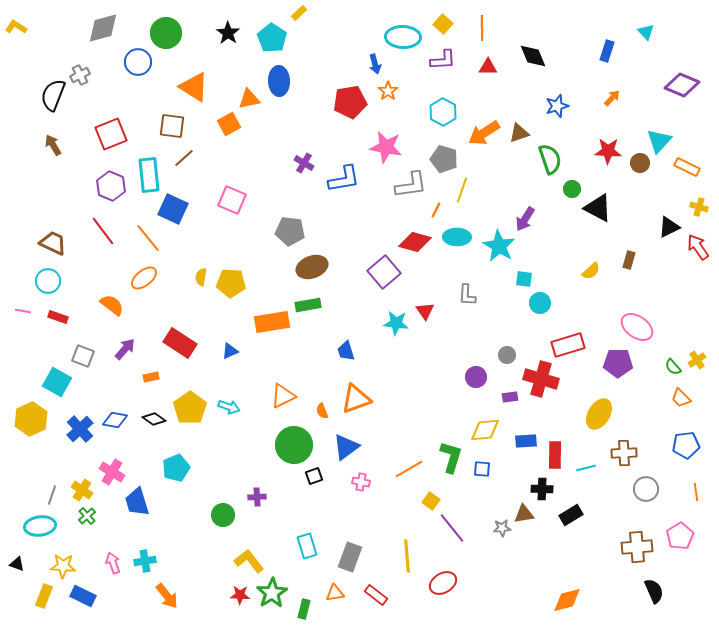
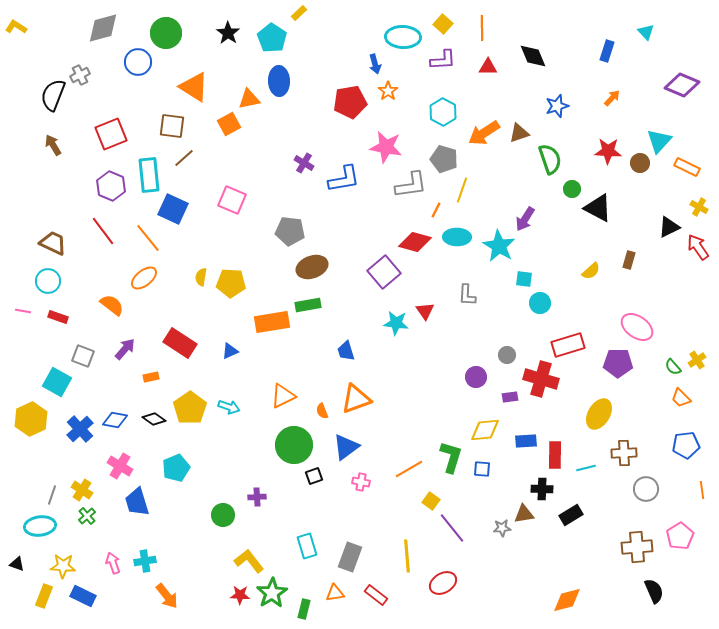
yellow cross at (699, 207): rotated 12 degrees clockwise
pink cross at (112, 472): moved 8 px right, 6 px up
orange line at (696, 492): moved 6 px right, 2 px up
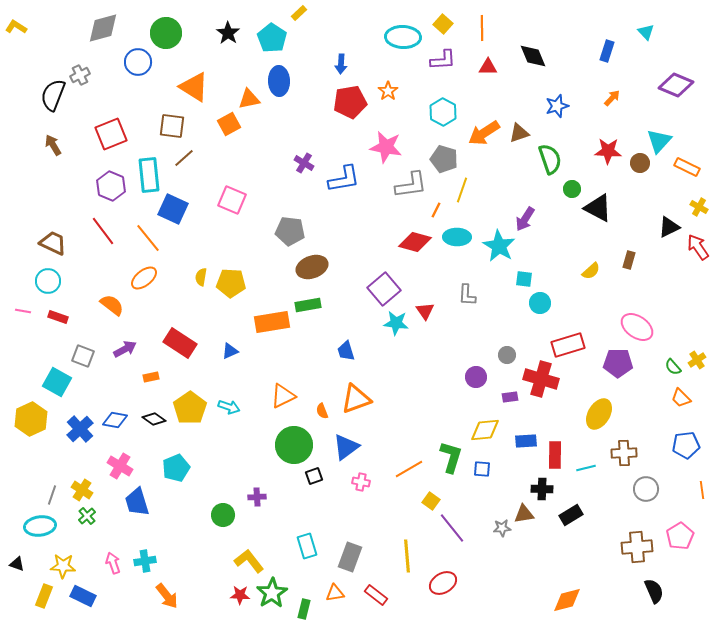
blue arrow at (375, 64): moved 34 px left; rotated 18 degrees clockwise
purple diamond at (682, 85): moved 6 px left
purple square at (384, 272): moved 17 px down
purple arrow at (125, 349): rotated 20 degrees clockwise
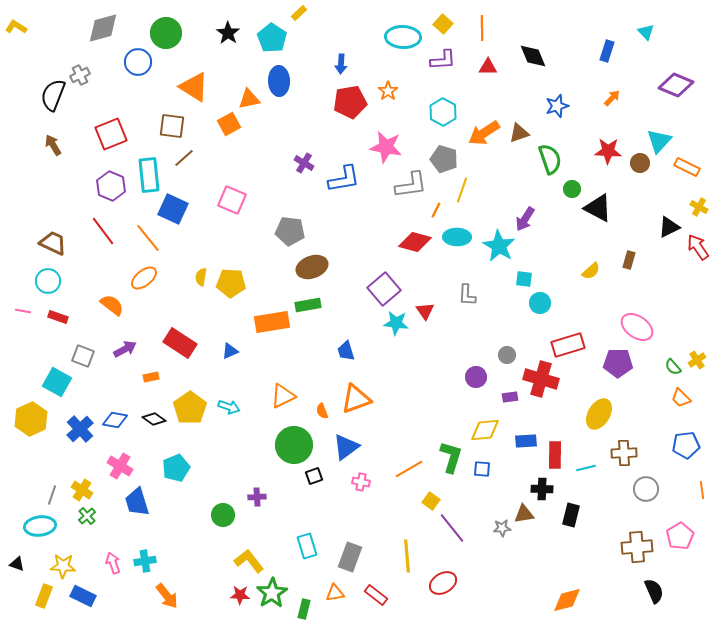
black rectangle at (571, 515): rotated 45 degrees counterclockwise
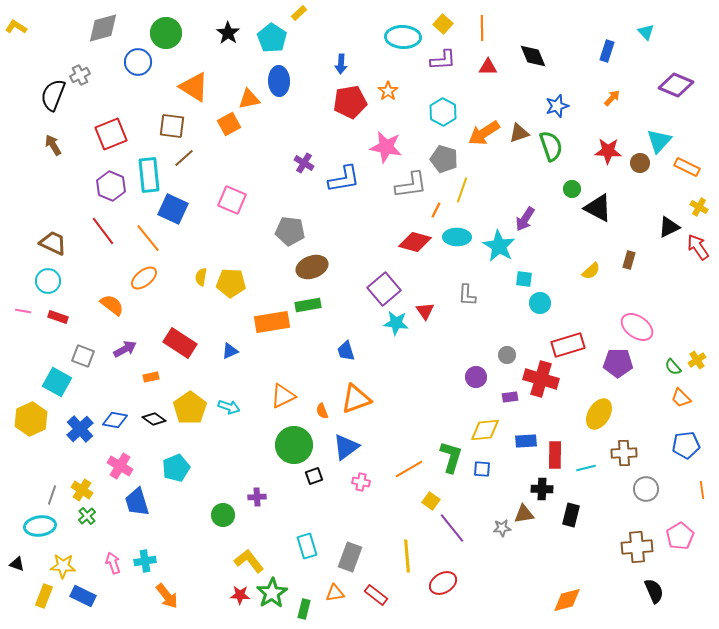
green semicircle at (550, 159): moved 1 px right, 13 px up
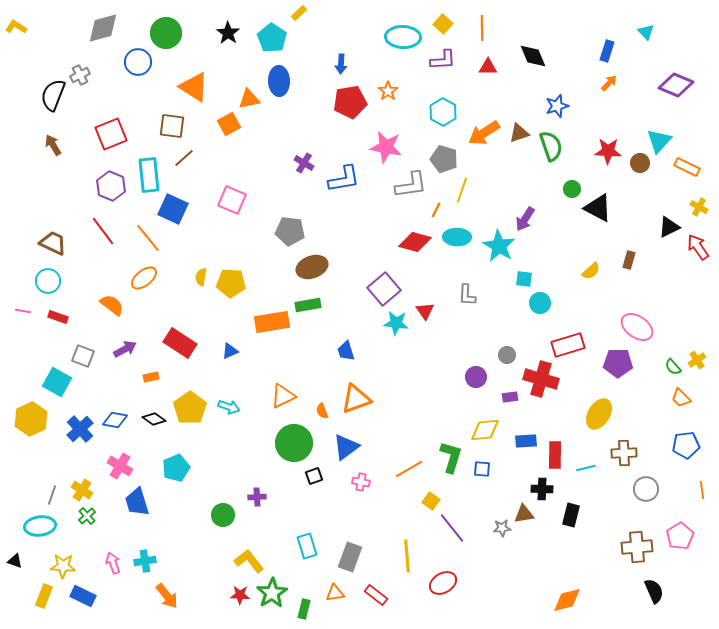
orange arrow at (612, 98): moved 3 px left, 15 px up
green circle at (294, 445): moved 2 px up
black triangle at (17, 564): moved 2 px left, 3 px up
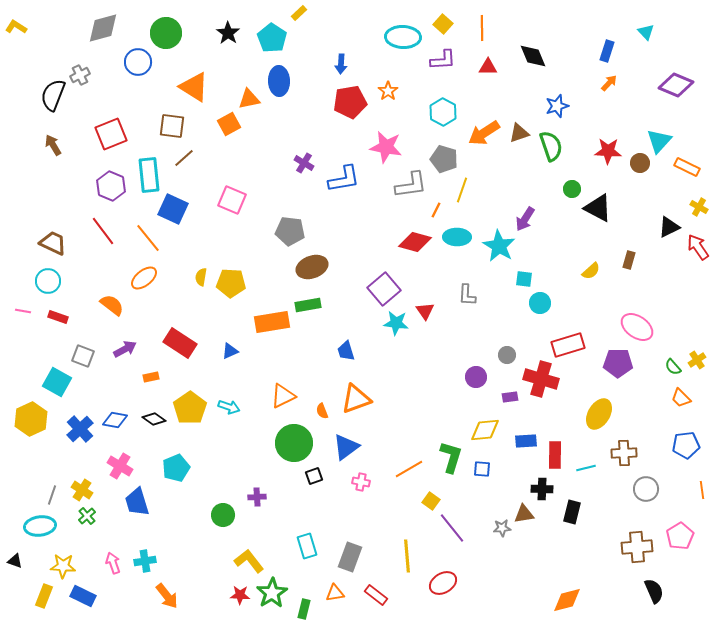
black rectangle at (571, 515): moved 1 px right, 3 px up
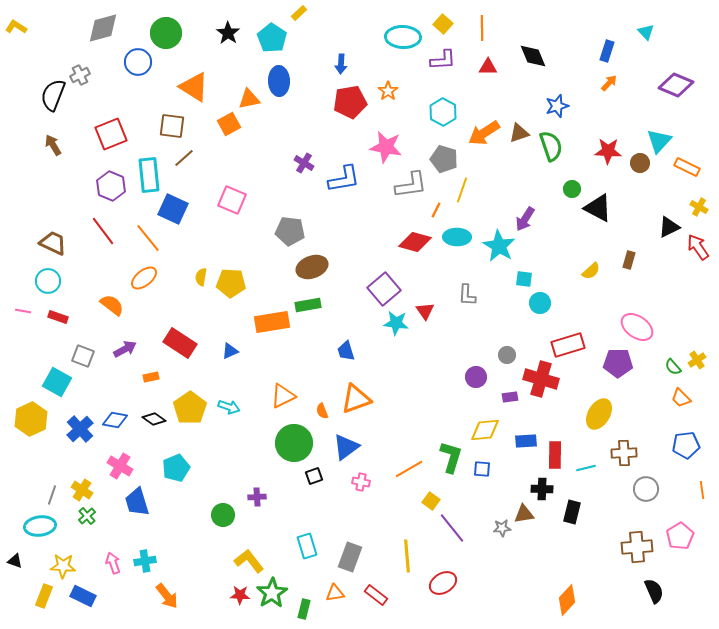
orange diamond at (567, 600): rotated 32 degrees counterclockwise
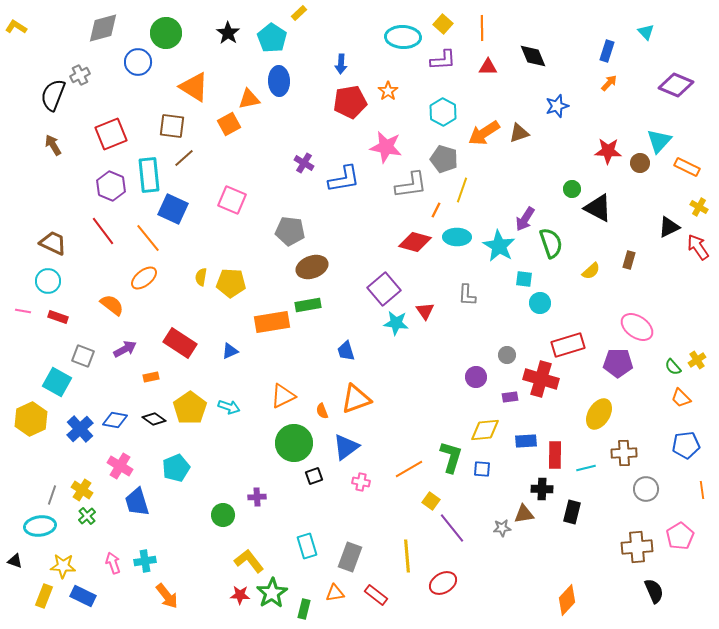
green semicircle at (551, 146): moved 97 px down
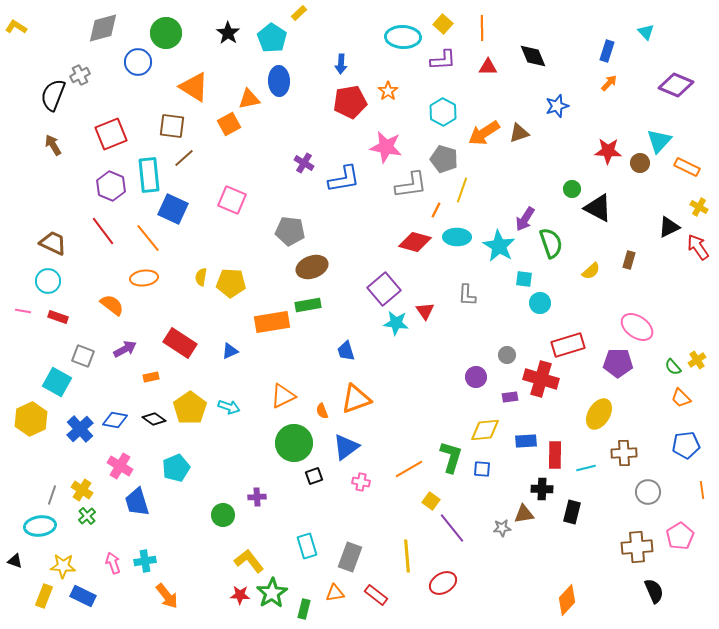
orange ellipse at (144, 278): rotated 32 degrees clockwise
gray circle at (646, 489): moved 2 px right, 3 px down
